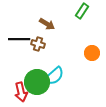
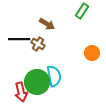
brown cross: rotated 16 degrees clockwise
cyan semicircle: rotated 60 degrees counterclockwise
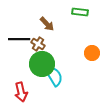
green rectangle: moved 2 px left, 1 px down; rotated 63 degrees clockwise
brown arrow: rotated 14 degrees clockwise
cyan semicircle: rotated 20 degrees counterclockwise
green circle: moved 5 px right, 18 px up
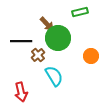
green rectangle: rotated 21 degrees counterclockwise
black line: moved 2 px right, 2 px down
brown cross: moved 11 px down; rotated 16 degrees clockwise
orange circle: moved 1 px left, 3 px down
green circle: moved 16 px right, 26 px up
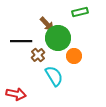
orange circle: moved 17 px left
red arrow: moved 5 px left, 2 px down; rotated 66 degrees counterclockwise
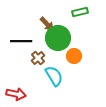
brown cross: moved 3 px down
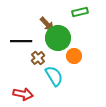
red arrow: moved 7 px right
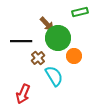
red arrow: rotated 102 degrees clockwise
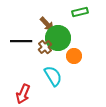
brown cross: moved 7 px right, 11 px up
cyan semicircle: moved 1 px left
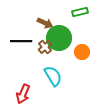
brown arrow: moved 2 px left, 1 px up; rotated 21 degrees counterclockwise
green circle: moved 1 px right
orange circle: moved 8 px right, 4 px up
